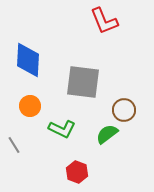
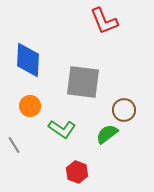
green L-shape: rotated 8 degrees clockwise
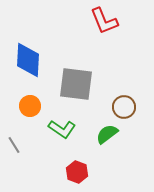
gray square: moved 7 px left, 2 px down
brown circle: moved 3 px up
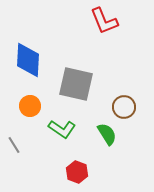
gray square: rotated 6 degrees clockwise
green semicircle: rotated 95 degrees clockwise
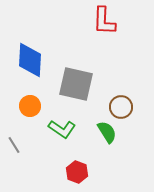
red L-shape: rotated 24 degrees clockwise
blue diamond: moved 2 px right
brown circle: moved 3 px left
green semicircle: moved 2 px up
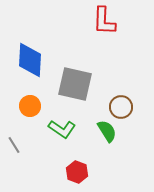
gray square: moved 1 px left
green semicircle: moved 1 px up
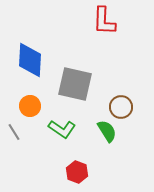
gray line: moved 13 px up
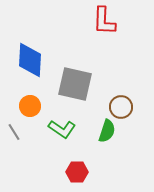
green semicircle: rotated 50 degrees clockwise
red hexagon: rotated 20 degrees counterclockwise
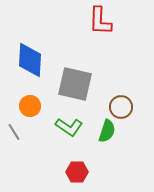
red L-shape: moved 4 px left
green L-shape: moved 7 px right, 2 px up
